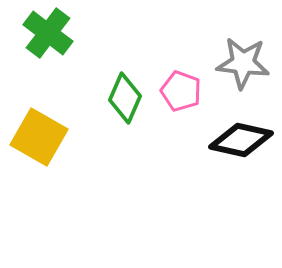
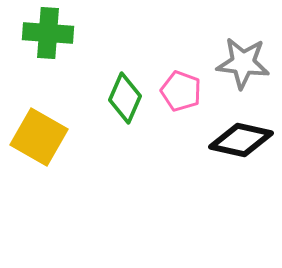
green cross: rotated 33 degrees counterclockwise
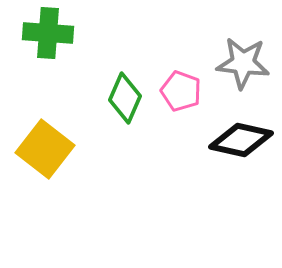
yellow square: moved 6 px right, 12 px down; rotated 8 degrees clockwise
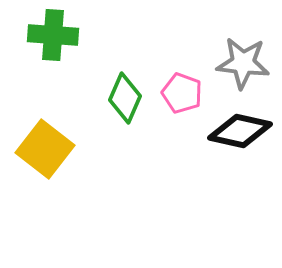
green cross: moved 5 px right, 2 px down
pink pentagon: moved 1 px right, 2 px down
black diamond: moved 1 px left, 9 px up
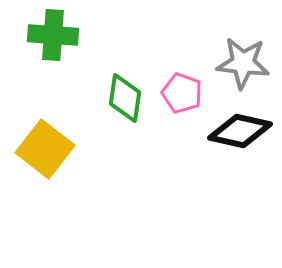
green diamond: rotated 15 degrees counterclockwise
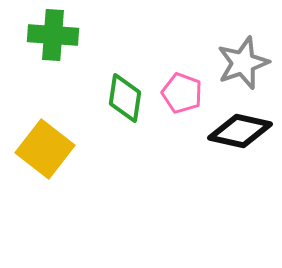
gray star: rotated 26 degrees counterclockwise
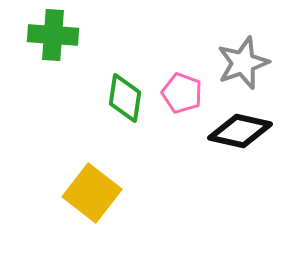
yellow square: moved 47 px right, 44 px down
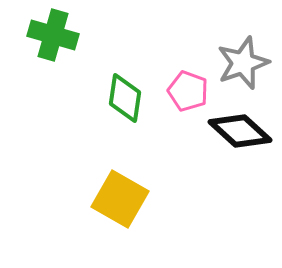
green cross: rotated 12 degrees clockwise
pink pentagon: moved 6 px right, 2 px up
black diamond: rotated 30 degrees clockwise
yellow square: moved 28 px right, 6 px down; rotated 8 degrees counterclockwise
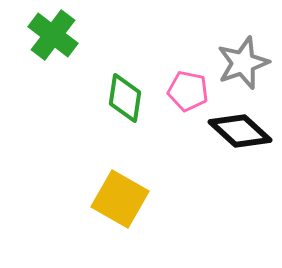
green cross: rotated 21 degrees clockwise
pink pentagon: rotated 9 degrees counterclockwise
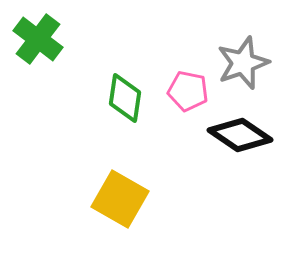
green cross: moved 15 px left, 4 px down
black diamond: moved 4 px down; rotated 8 degrees counterclockwise
